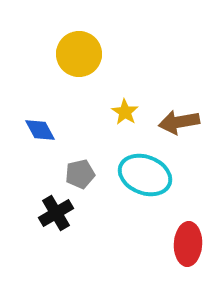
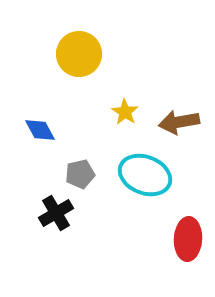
red ellipse: moved 5 px up
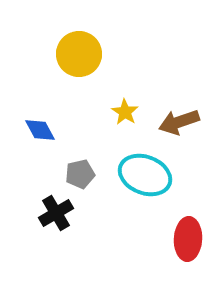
brown arrow: rotated 9 degrees counterclockwise
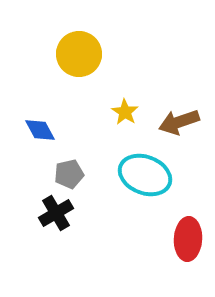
gray pentagon: moved 11 px left
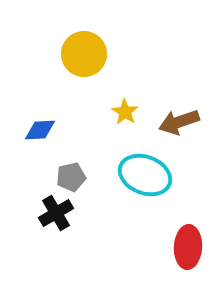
yellow circle: moved 5 px right
blue diamond: rotated 64 degrees counterclockwise
gray pentagon: moved 2 px right, 3 px down
red ellipse: moved 8 px down
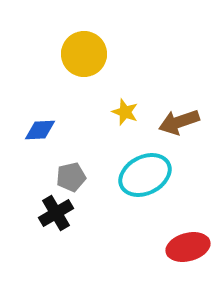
yellow star: rotated 12 degrees counterclockwise
cyan ellipse: rotated 48 degrees counterclockwise
red ellipse: rotated 72 degrees clockwise
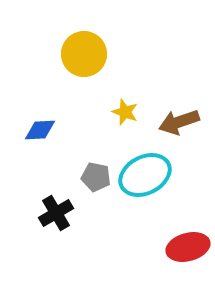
gray pentagon: moved 25 px right; rotated 24 degrees clockwise
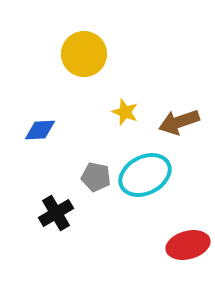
red ellipse: moved 2 px up
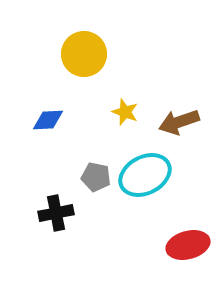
blue diamond: moved 8 px right, 10 px up
black cross: rotated 20 degrees clockwise
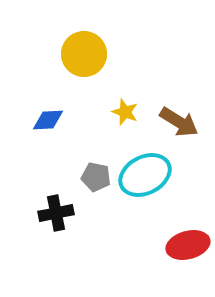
brown arrow: rotated 129 degrees counterclockwise
